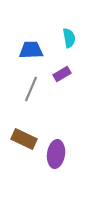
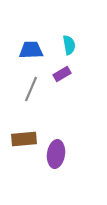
cyan semicircle: moved 7 px down
brown rectangle: rotated 30 degrees counterclockwise
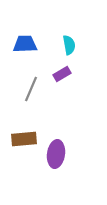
blue trapezoid: moved 6 px left, 6 px up
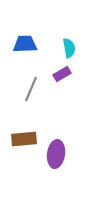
cyan semicircle: moved 3 px down
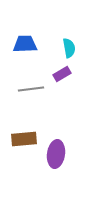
gray line: rotated 60 degrees clockwise
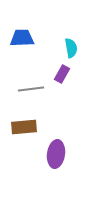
blue trapezoid: moved 3 px left, 6 px up
cyan semicircle: moved 2 px right
purple rectangle: rotated 30 degrees counterclockwise
brown rectangle: moved 12 px up
